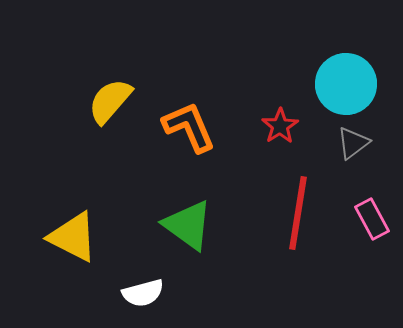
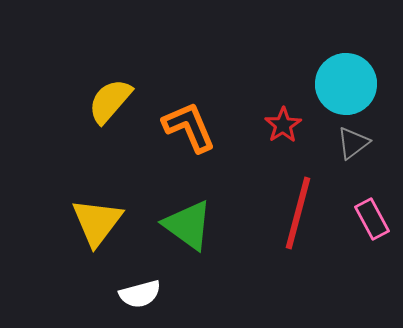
red star: moved 3 px right, 1 px up
red line: rotated 6 degrees clockwise
yellow triangle: moved 24 px right, 15 px up; rotated 40 degrees clockwise
white semicircle: moved 3 px left, 1 px down
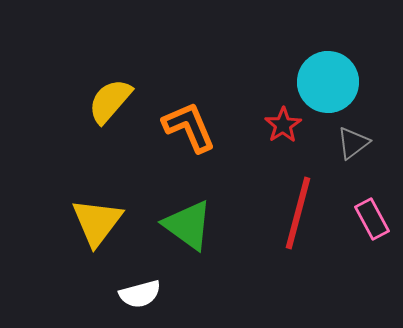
cyan circle: moved 18 px left, 2 px up
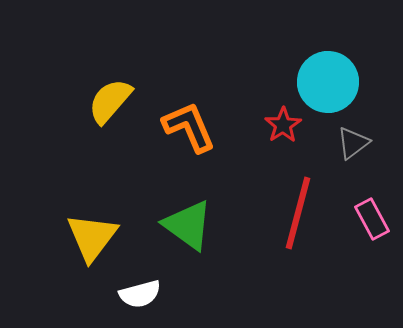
yellow triangle: moved 5 px left, 15 px down
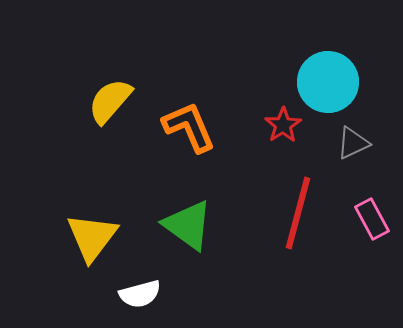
gray triangle: rotated 12 degrees clockwise
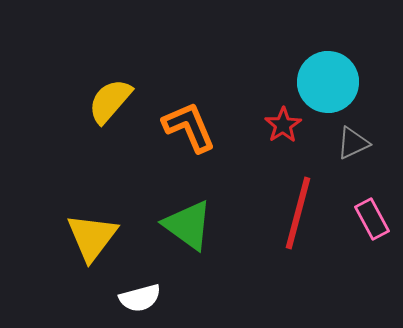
white semicircle: moved 4 px down
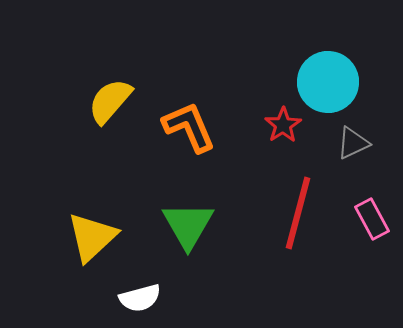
green triangle: rotated 24 degrees clockwise
yellow triangle: rotated 10 degrees clockwise
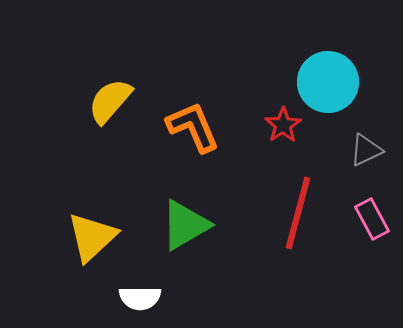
orange L-shape: moved 4 px right
gray triangle: moved 13 px right, 7 px down
green triangle: moved 3 px left; rotated 30 degrees clockwise
white semicircle: rotated 15 degrees clockwise
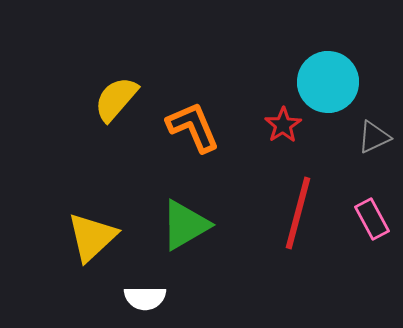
yellow semicircle: moved 6 px right, 2 px up
gray triangle: moved 8 px right, 13 px up
white semicircle: moved 5 px right
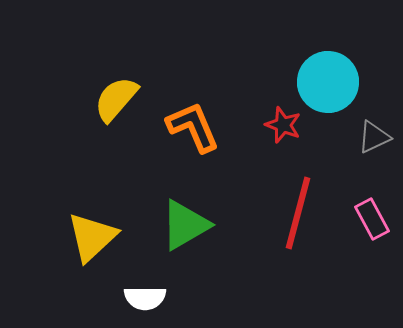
red star: rotated 18 degrees counterclockwise
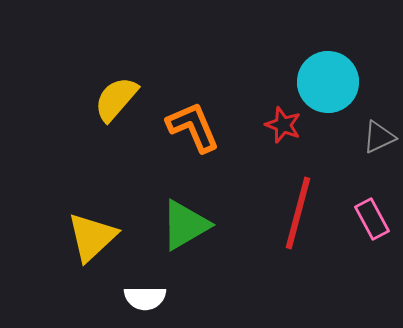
gray triangle: moved 5 px right
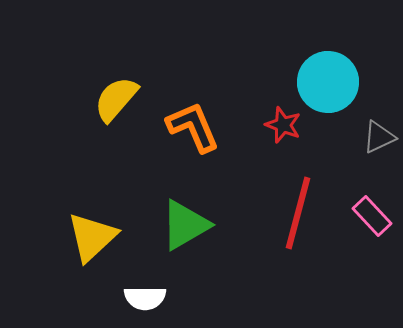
pink rectangle: moved 3 px up; rotated 15 degrees counterclockwise
